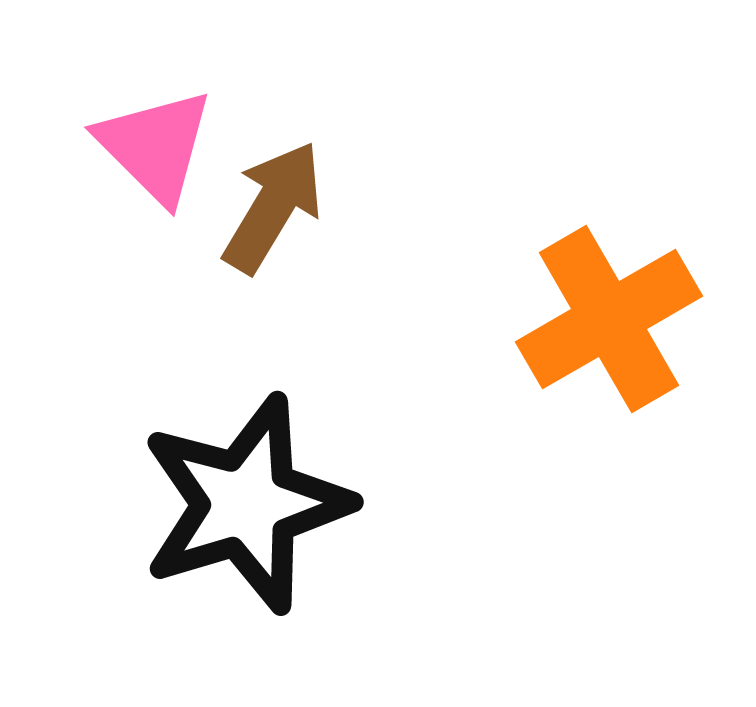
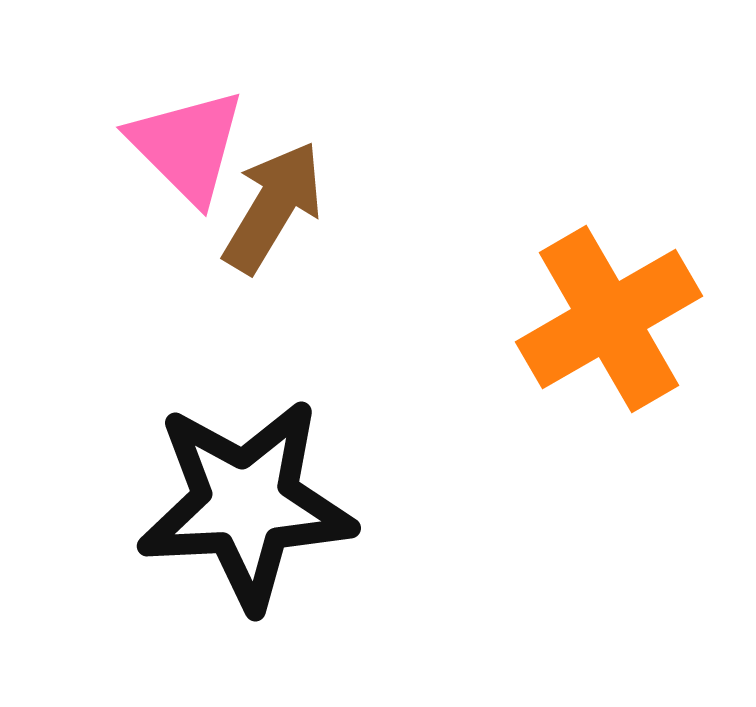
pink triangle: moved 32 px right
black star: rotated 14 degrees clockwise
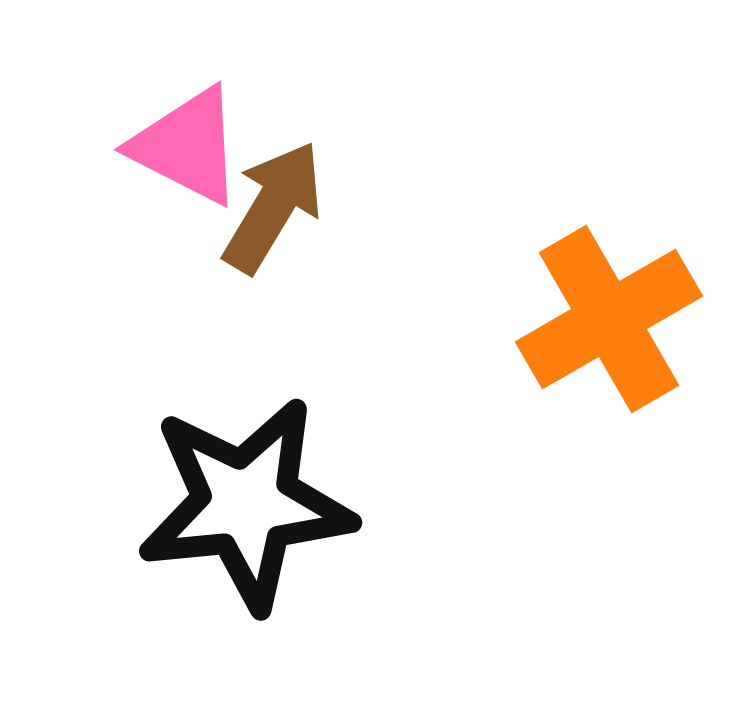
pink triangle: rotated 18 degrees counterclockwise
black star: rotated 3 degrees counterclockwise
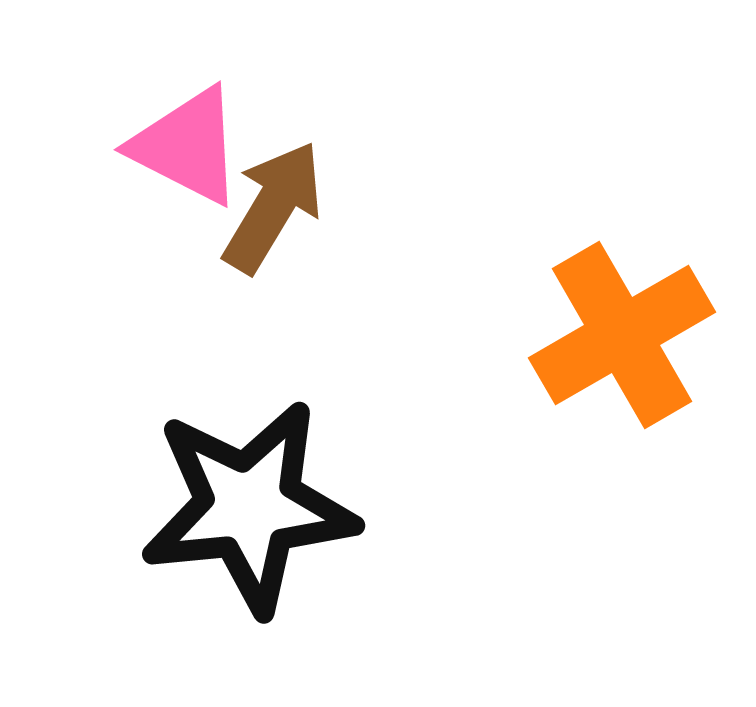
orange cross: moved 13 px right, 16 px down
black star: moved 3 px right, 3 px down
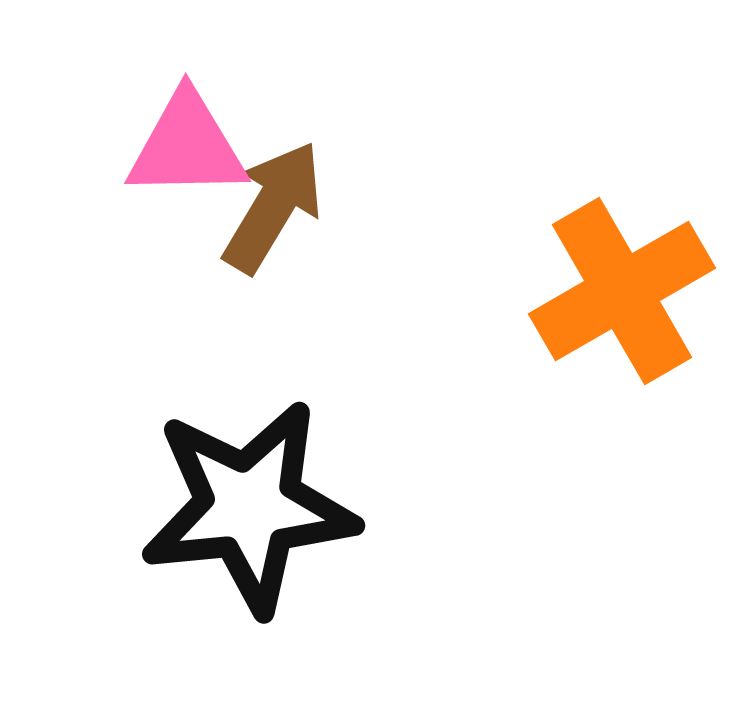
pink triangle: rotated 28 degrees counterclockwise
orange cross: moved 44 px up
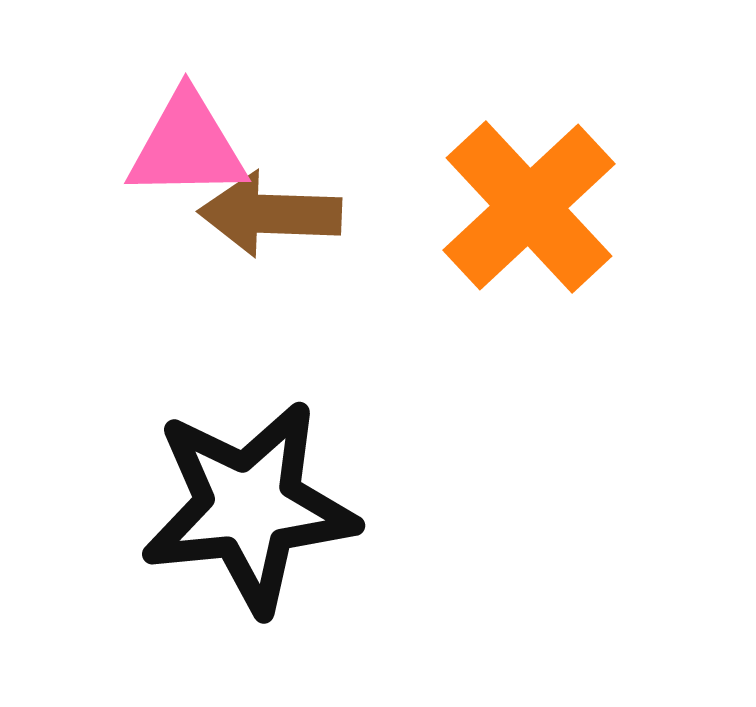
brown arrow: moved 3 px left, 7 px down; rotated 119 degrees counterclockwise
orange cross: moved 93 px left, 84 px up; rotated 13 degrees counterclockwise
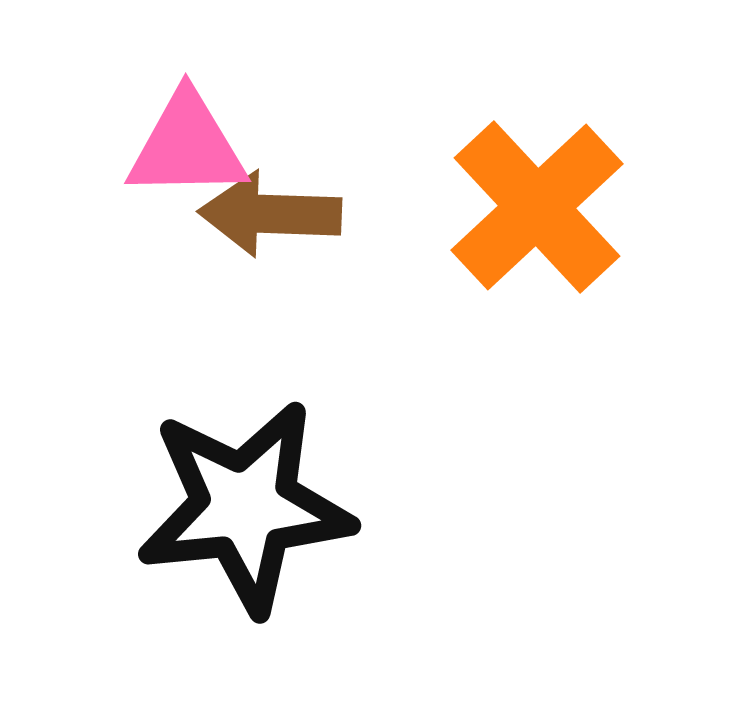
orange cross: moved 8 px right
black star: moved 4 px left
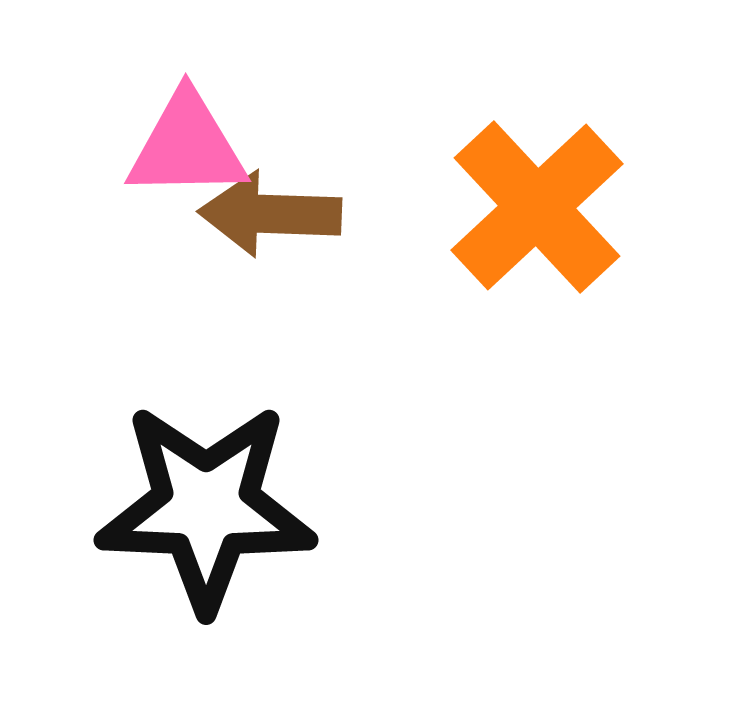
black star: moved 39 px left; rotated 8 degrees clockwise
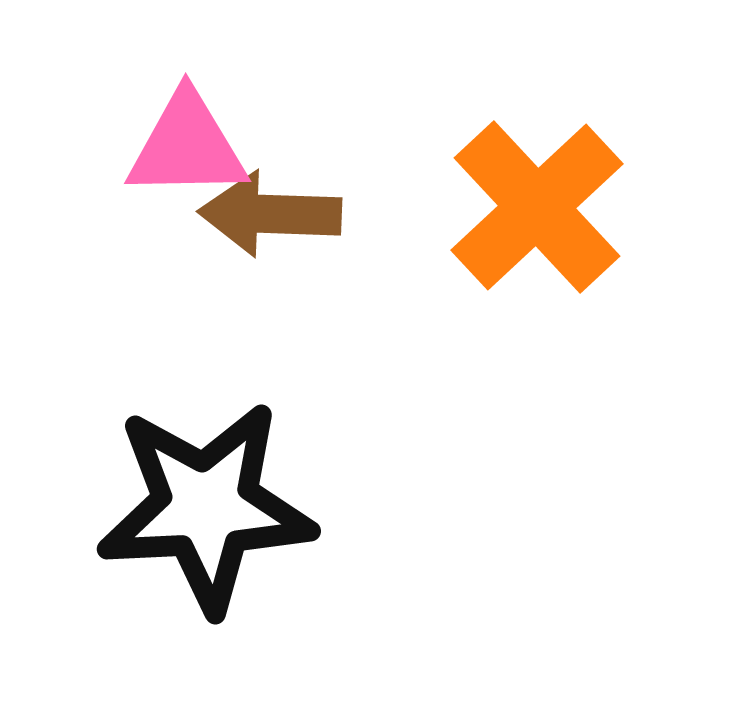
black star: rotated 5 degrees counterclockwise
